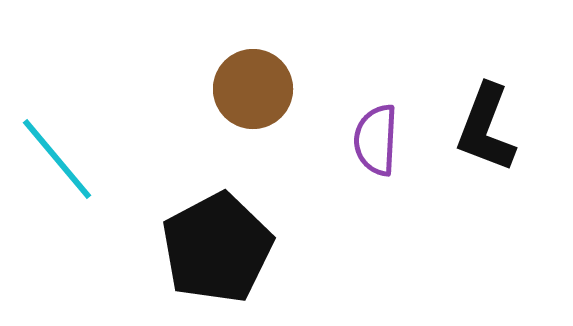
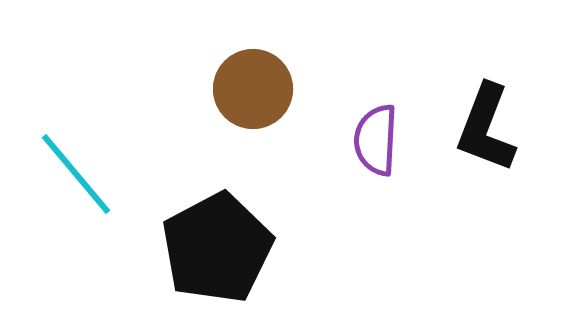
cyan line: moved 19 px right, 15 px down
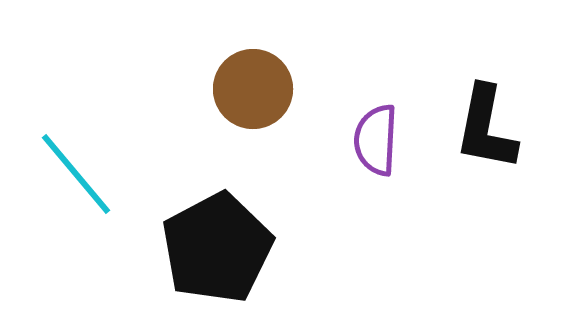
black L-shape: rotated 10 degrees counterclockwise
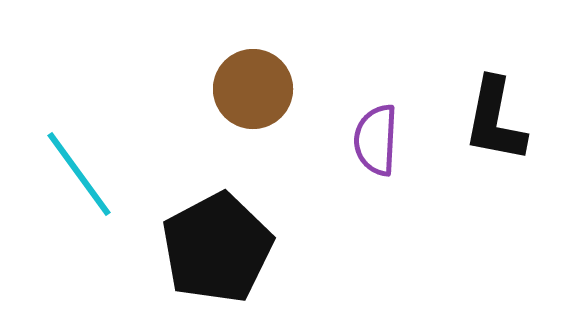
black L-shape: moved 9 px right, 8 px up
cyan line: moved 3 px right; rotated 4 degrees clockwise
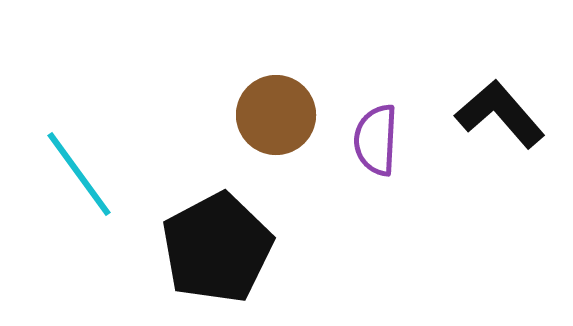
brown circle: moved 23 px right, 26 px down
black L-shape: moved 5 px right, 6 px up; rotated 128 degrees clockwise
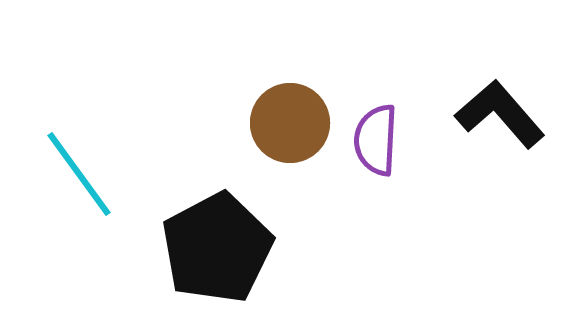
brown circle: moved 14 px right, 8 px down
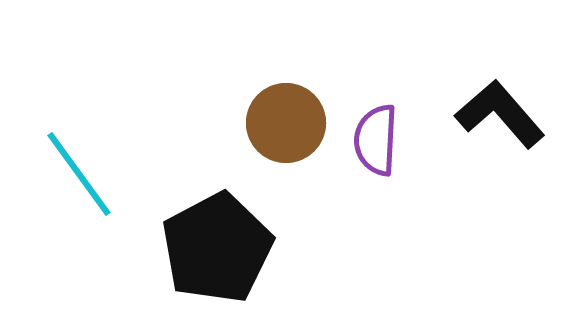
brown circle: moved 4 px left
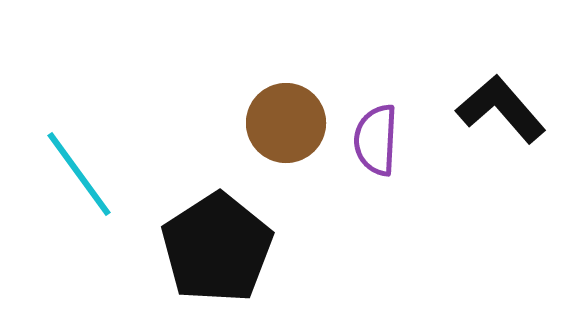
black L-shape: moved 1 px right, 5 px up
black pentagon: rotated 5 degrees counterclockwise
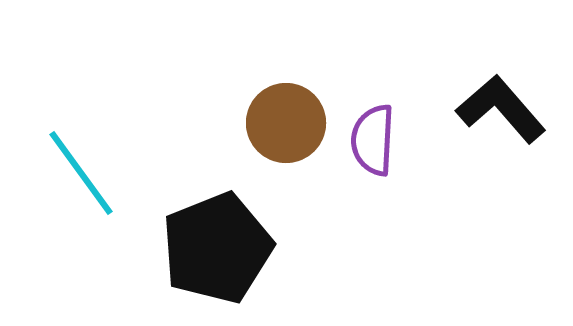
purple semicircle: moved 3 px left
cyan line: moved 2 px right, 1 px up
black pentagon: rotated 11 degrees clockwise
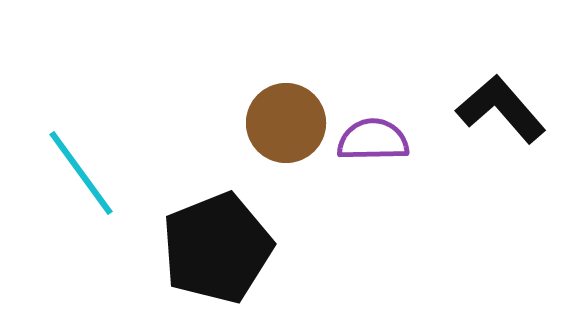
purple semicircle: rotated 86 degrees clockwise
